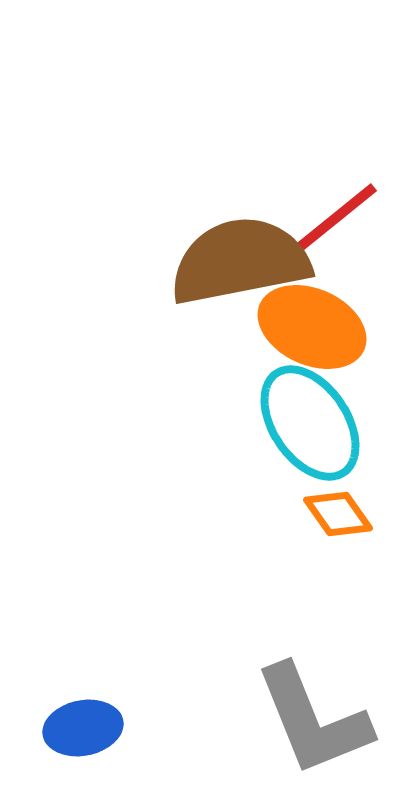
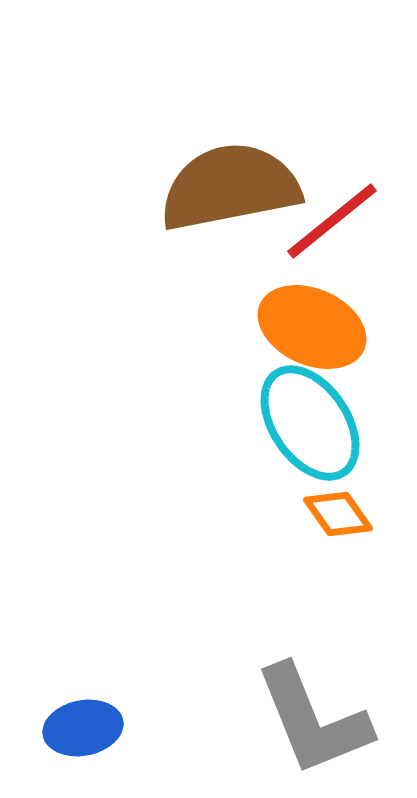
brown semicircle: moved 10 px left, 74 px up
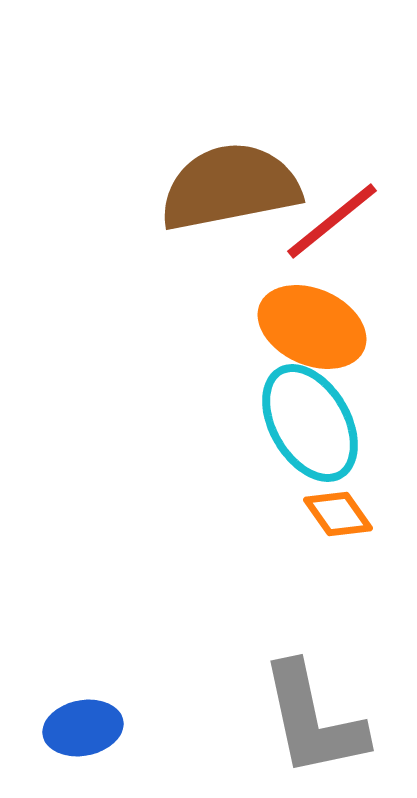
cyan ellipse: rotated 4 degrees clockwise
gray L-shape: rotated 10 degrees clockwise
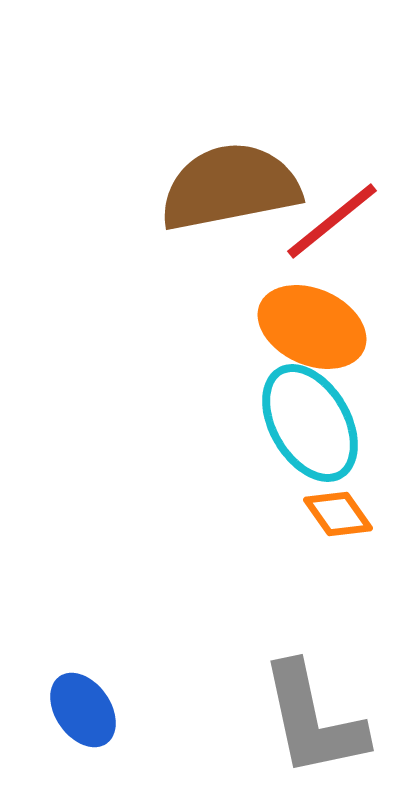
blue ellipse: moved 18 px up; rotated 66 degrees clockwise
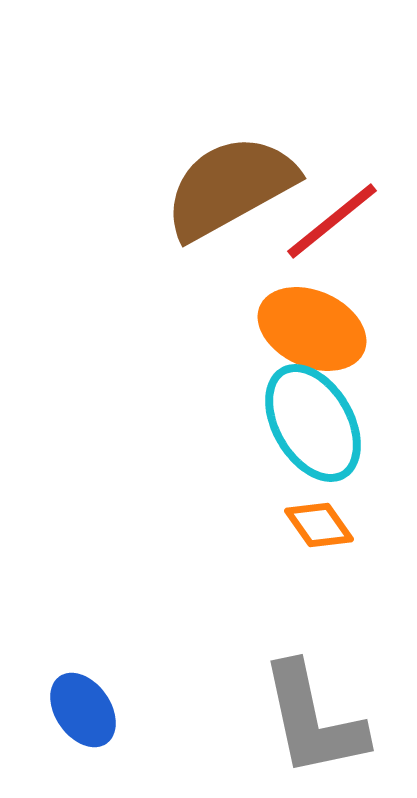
brown semicircle: rotated 18 degrees counterclockwise
orange ellipse: moved 2 px down
cyan ellipse: moved 3 px right
orange diamond: moved 19 px left, 11 px down
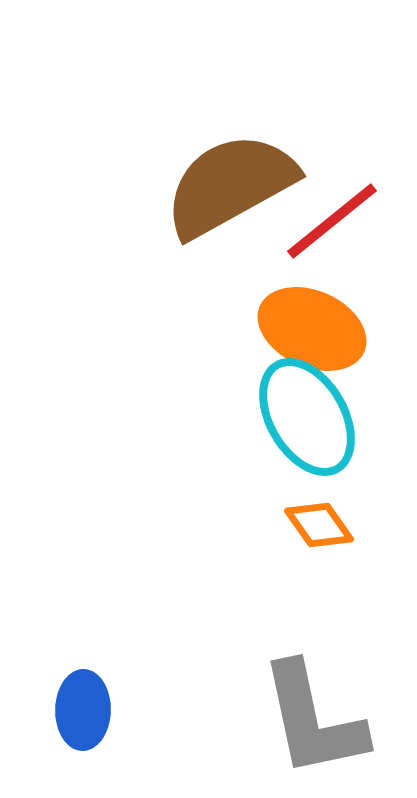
brown semicircle: moved 2 px up
cyan ellipse: moved 6 px left, 6 px up
blue ellipse: rotated 36 degrees clockwise
